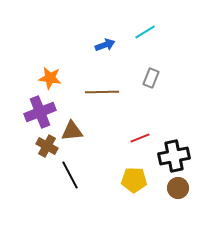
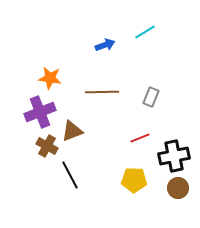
gray rectangle: moved 19 px down
brown triangle: rotated 15 degrees counterclockwise
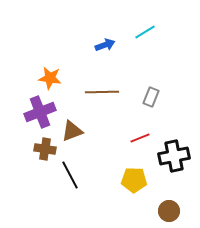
brown cross: moved 2 px left, 3 px down; rotated 20 degrees counterclockwise
brown circle: moved 9 px left, 23 px down
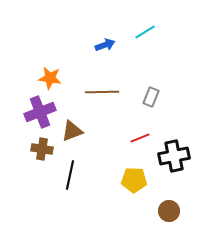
brown cross: moved 3 px left
black line: rotated 40 degrees clockwise
